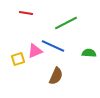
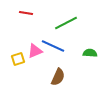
green semicircle: moved 1 px right
brown semicircle: moved 2 px right, 1 px down
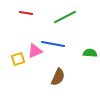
green line: moved 1 px left, 6 px up
blue line: moved 2 px up; rotated 15 degrees counterclockwise
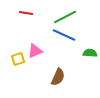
blue line: moved 11 px right, 9 px up; rotated 15 degrees clockwise
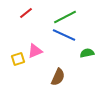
red line: rotated 48 degrees counterclockwise
green semicircle: moved 3 px left; rotated 16 degrees counterclockwise
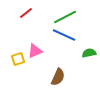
green semicircle: moved 2 px right
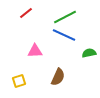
pink triangle: rotated 21 degrees clockwise
yellow square: moved 1 px right, 22 px down
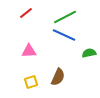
pink triangle: moved 6 px left
yellow square: moved 12 px right, 1 px down
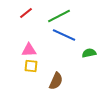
green line: moved 6 px left, 1 px up
pink triangle: moved 1 px up
brown semicircle: moved 2 px left, 4 px down
yellow square: moved 16 px up; rotated 24 degrees clockwise
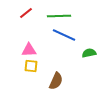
green line: rotated 25 degrees clockwise
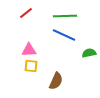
green line: moved 6 px right
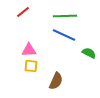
red line: moved 3 px left, 1 px up
green semicircle: rotated 40 degrees clockwise
